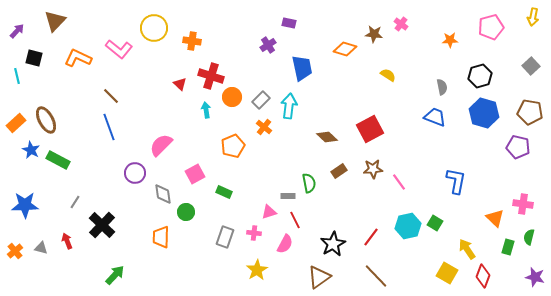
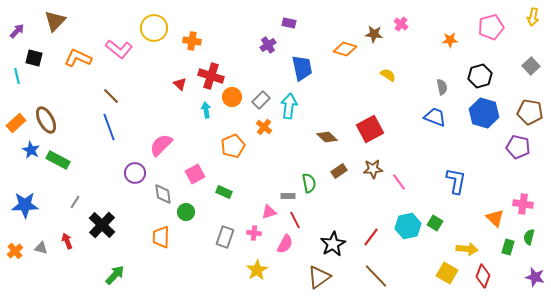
yellow arrow at (467, 249): rotated 130 degrees clockwise
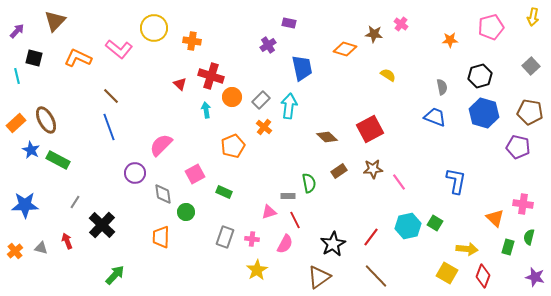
pink cross at (254, 233): moved 2 px left, 6 px down
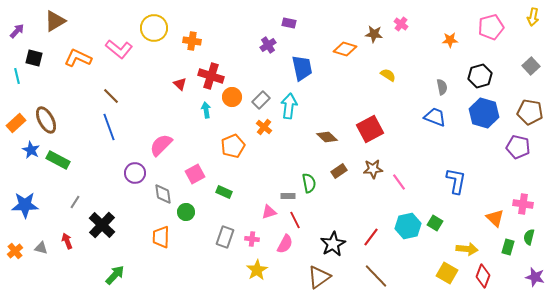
brown triangle at (55, 21): rotated 15 degrees clockwise
